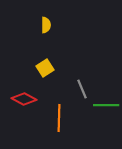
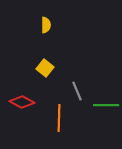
yellow square: rotated 18 degrees counterclockwise
gray line: moved 5 px left, 2 px down
red diamond: moved 2 px left, 3 px down
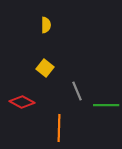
orange line: moved 10 px down
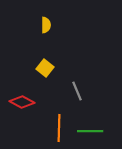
green line: moved 16 px left, 26 px down
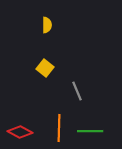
yellow semicircle: moved 1 px right
red diamond: moved 2 px left, 30 px down
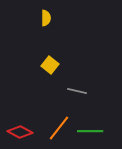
yellow semicircle: moved 1 px left, 7 px up
yellow square: moved 5 px right, 3 px up
gray line: rotated 54 degrees counterclockwise
orange line: rotated 36 degrees clockwise
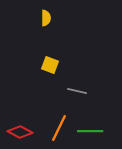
yellow square: rotated 18 degrees counterclockwise
orange line: rotated 12 degrees counterclockwise
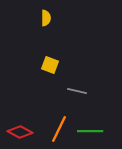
orange line: moved 1 px down
